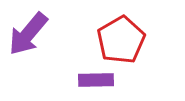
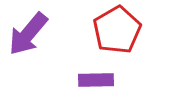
red pentagon: moved 4 px left, 10 px up
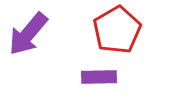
purple rectangle: moved 3 px right, 3 px up
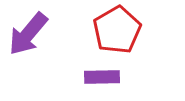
purple rectangle: moved 3 px right
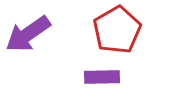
purple arrow: rotated 15 degrees clockwise
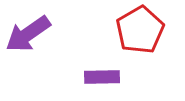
red pentagon: moved 23 px right
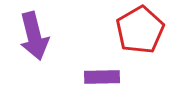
purple arrow: moved 6 px right, 2 px down; rotated 69 degrees counterclockwise
